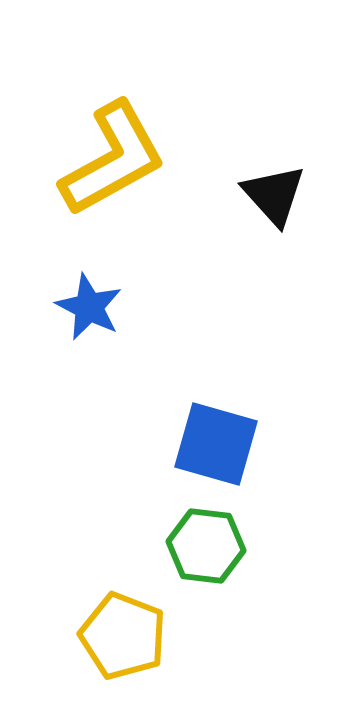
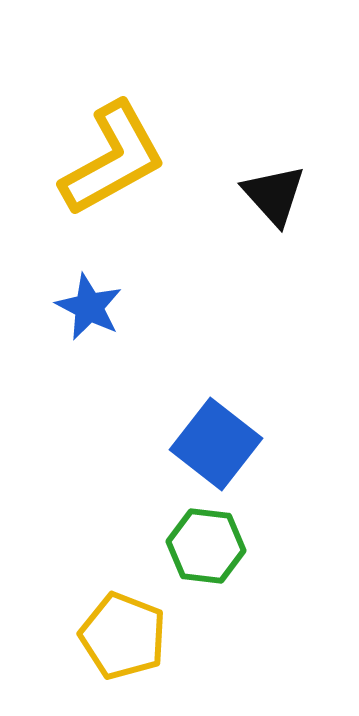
blue square: rotated 22 degrees clockwise
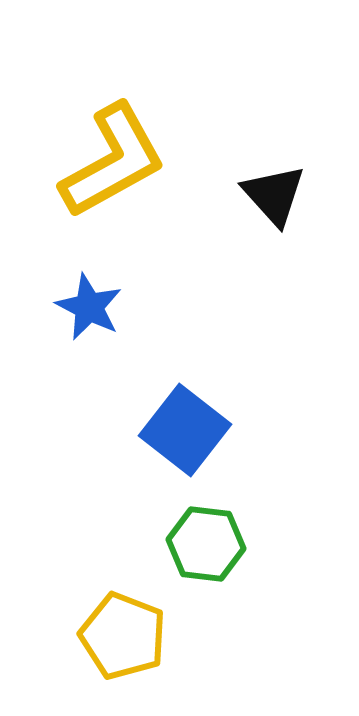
yellow L-shape: moved 2 px down
blue square: moved 31 px left, 14 px up
green hexagon: moved 2 px up
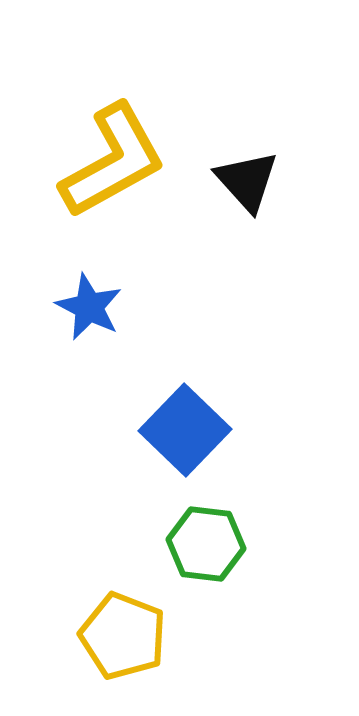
black triangle: moved 27 px left, 14 px up
blue square: rotated 6 degrees clockwise
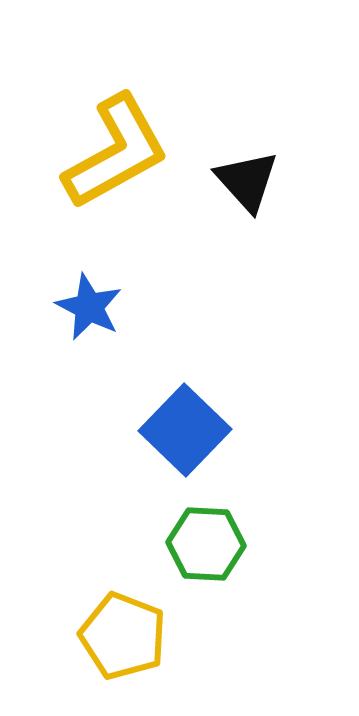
yellow L-shape: moved 3 px right, 9 px up
green hexagon: rotated 4 degrees counterclockwise
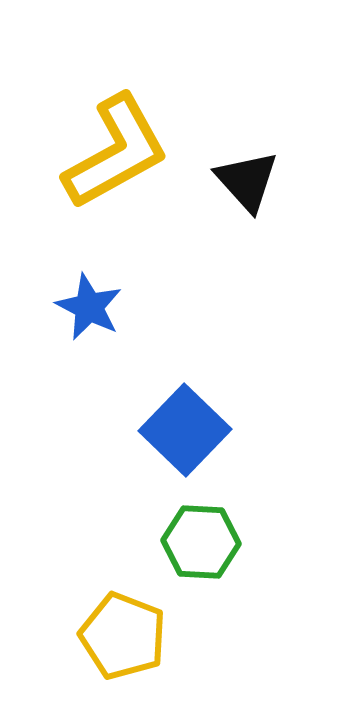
green hexagon: moved 5 px left, 2 px up
